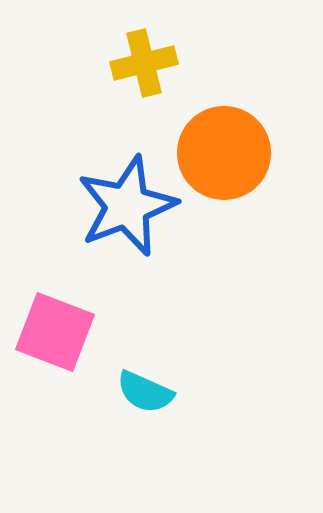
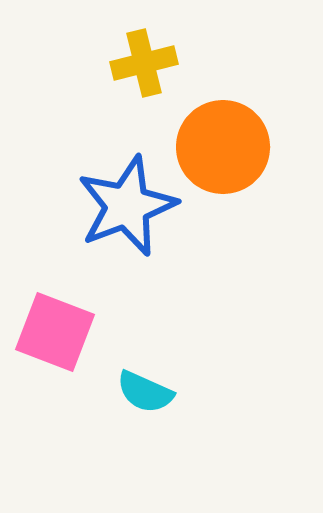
orange circle: moved 1 px left, 6 px up
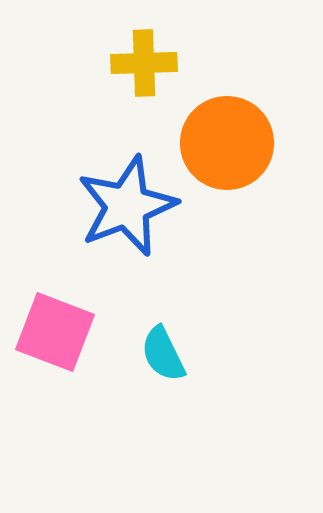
yellow cross: rotated 12 degrees clockwise
orange circle: moved 4 px right, 4 px up
cyan semicircle: moved 18 px right, 38 px up; rotated 40 degrees clockwise
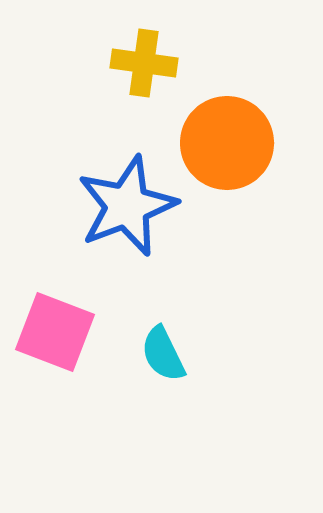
yellow cross: rotated 10 degrees clockwise
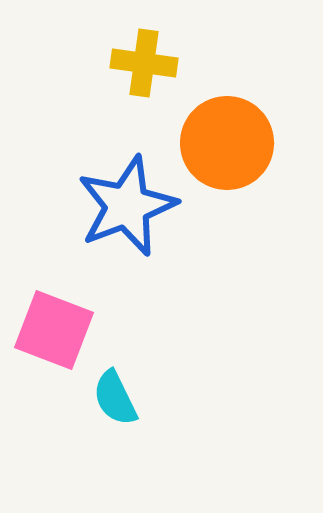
pink square: moved 1 px left, 2 px up
cyan semicircle: moved 48 px left, 44 px down
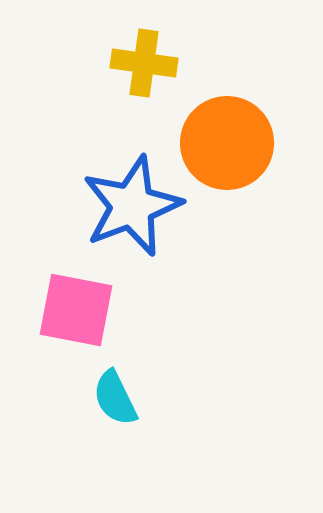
blue star: moved 5 px right
pink square: moved 22 px right, 20 px up; rotated 10 degrees counterclockwise
